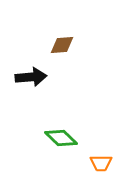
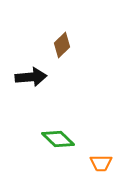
brown diamond: rotated 40 degrees counterclockwise
green diamond: moved 3 px left, 1 px down
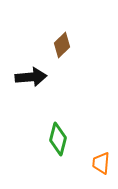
green diamond: rotated 60 degrees clockwise
orange trapezoid: rotated 95 degrees clockwise
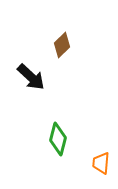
black arrow: rotated 48 degrees clockwise
